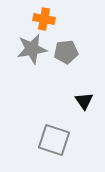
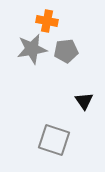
orange cross: moved 3 px right, 2 px down
gray pentagon: moved 1 px up
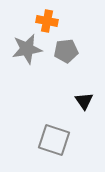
gray star: moved 5 px left
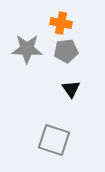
orange cross: moved 14 px right, 2 px down
gray star: rotated 12 degrees clockwise
black triangle: moved 13 px left, 12 px up
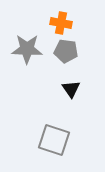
gray pentagon: rotated 15 degrees clockwise
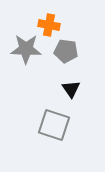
orange cross: moved 12 px left, 2 px down
gray star: moved 1 px left
gray square: moved 15 px up
